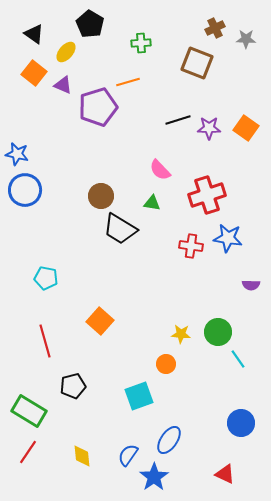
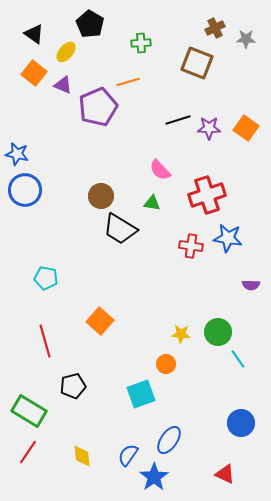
purple pentagon at (98, 107): rotated 6 degrees counterclockwise
cyan square at (139, 396): moved 2 px right, 2 px up
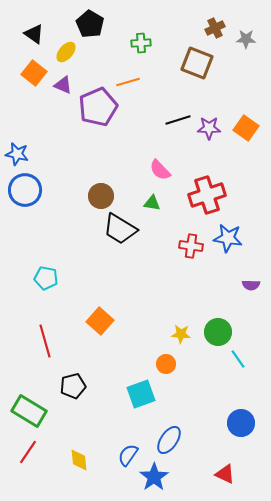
yellow diamond at (82, 456): moved 3 px left, 4 px down
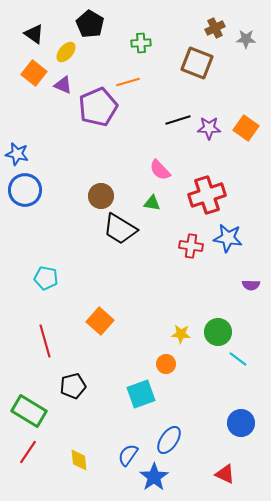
cyan line at (238, 359): rotated 18 degrees counterclockwise
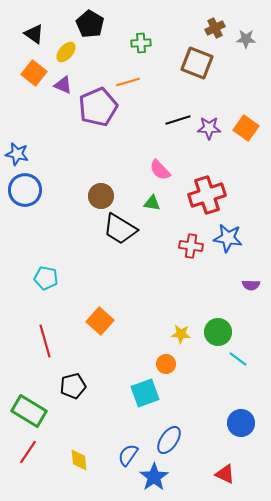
cyan square at (141, 394): moved 4 px right, 1 px up
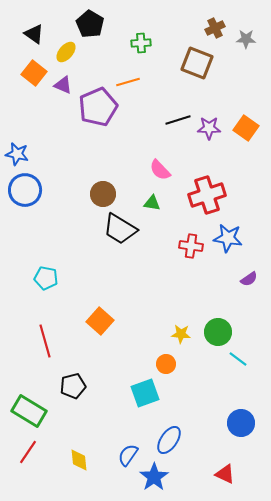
brown circle at (101, 196): moved 2 px right, 2 px up
purple semicircle at (251, 285): moved 2 px left, 6 px up; rotated 36 degrees counterclockwise
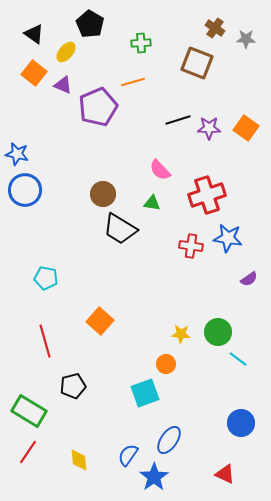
brown cross at (215, 28): rotated 30 degrees counterclockwise
orange line at (128, 82): moved 5 px right
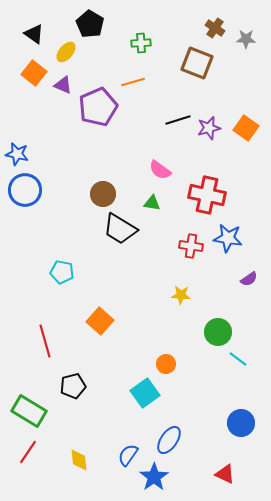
purple star at (209, 128): rotated 15 degrees counterclockwise
pink semicircle at (160, 170): rotated 10 degrees counterclockwise
red cross at (207, 195): rotated 30 degrees clockwise
cyan pentagon at (46, 278): moved 16 px right, 6 px up
yellow star at (181, 334): moved 39 px up
cyan square at (145, 393): rotated 16 degrees counterclockwise
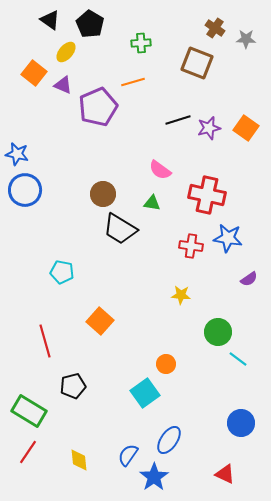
black triangle at (34, 34): moved 16 px right, 14 px up
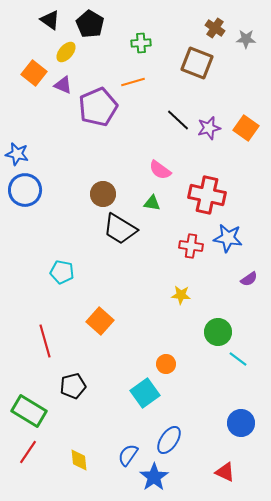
black line at (178, 120): rotated 60 degrees clockwise
red triangle at (225, 474): moved 2 px up
